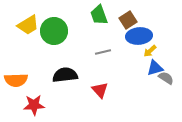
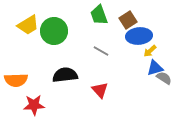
gray line: moved 2 px left, 1 px up; rotated 42 degrees clockwise
gray semicircle: moved 2 px left
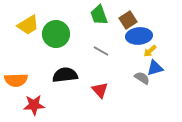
green circle: moved 2 px right, 3 px down
gray semicircle: moved 22 px left
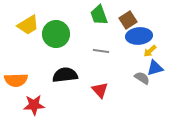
gray line: rotated 21 degrees counterclockwise
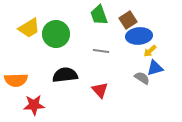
yellow trapezoid: moved 1 px right, 3 px down
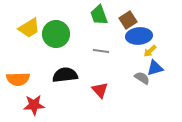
orange semicircle: moved 2 px right, 1 px up
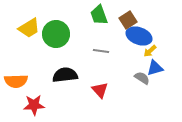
blue ellipse: rotated 25 degrees clockwise
orange semicircle: moved 2 px left, 2 px down
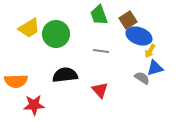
yellow arrow: rotated 16 degrees counterclockwise
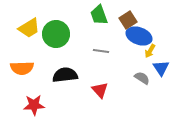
blue triangle: moved 6 px right; rotated 48 degrees counterclockwise
orange semicircle: moved 6 px right, 13 px up
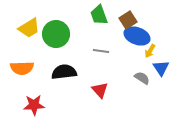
blue ellipse: moved 2 px left
black semicircle: moved 1 px left, 3 px up
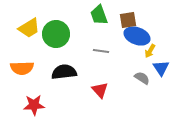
brown square: rotated 24 degrees clockwise
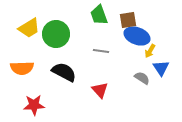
black semicircle: rotated 35 degrees clockwise
